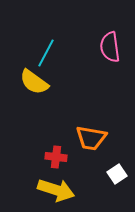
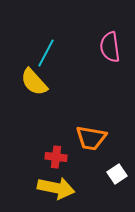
yellow semicircle: rotated 12 degrees clockwise
yellow arrow: moved 2 px up; rotated 6 degrees counterclockwise
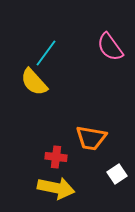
pink semicircle: rotated 28 degrees counterclockwise
cyan line: rotated 8 degrees clockwise
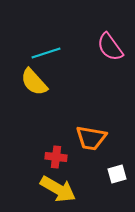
cyan line: rotated 36 degrees clockwise
white square: rotated 18 degrees clockwise
yellow arrow: moved 2 px right, 1 px down; rotated 18 degrees clockwise
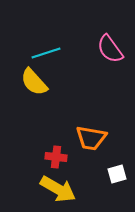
pink semicircle: moved 2 px down
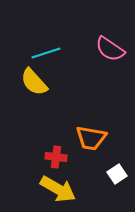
pink semicircle: rotated 20 degrees counterclockwise
white square: rotated 18 degrees counterclockwise
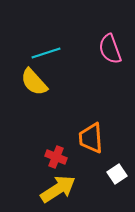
pink semicircle: rotated 36 degrees clockwise
orange trapezoid: rotated 76 degrees clockwise
red cross: rotated 15 degrees clockwise
yellow arrow: rotated 63 degrees counterclockwise
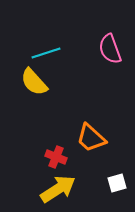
orange trapezoid: rotated 44 degrees counterclockwise
white square: moved 9 px down; rotated 18 degrees clockwise
